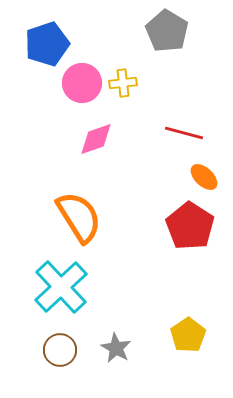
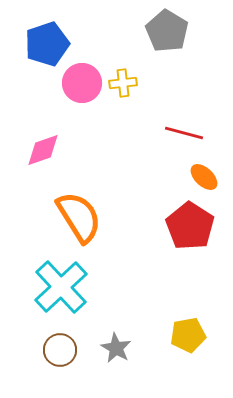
pink diamond: moved 53 px left, 11 px down
yellow pentagon: rotated 24 degrees clockwise
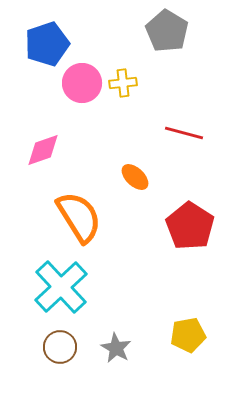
orange ellipse: moved 69 px left
brown circle: moved 3 px up
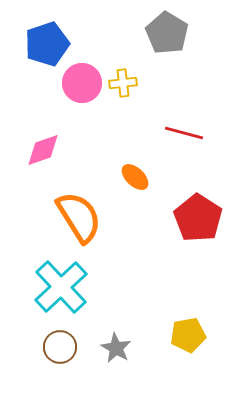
gray pentagon: moved 2 px down
red pentagon: moved 8 px right, 8 px up
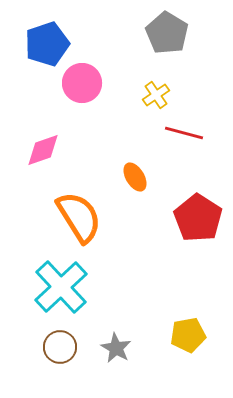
yellow cross: moved 33 px right, 12 px down; rotated 28 degrees counterclockwise
orange ellipse: rotated 16 degrees clockwise
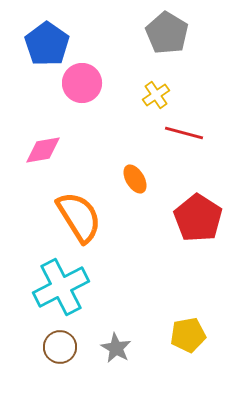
blue pentagon: rotated 18 degrees counterclockwise
pink diamond: rotated 9 degrees clockwise
orange ellipse: moved 2 px down
cyan cross: rotated 16 degrees clockwise
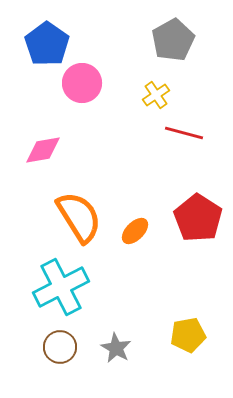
gray pentagon: moved 6 px right, 7 px down; rotated 12 degrees clockwise
orange ellipse: moved 52 px down; rotated 76 degrees clockwise
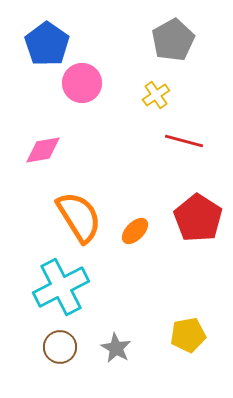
red line: moved 8 px down
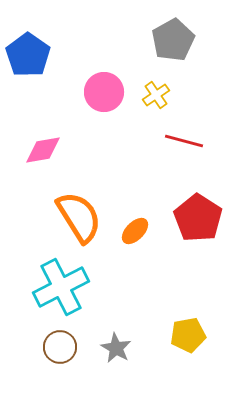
blue pentagon: moved 19 px left, 11 px down
pink circle: moved 22 px right, 9 px down
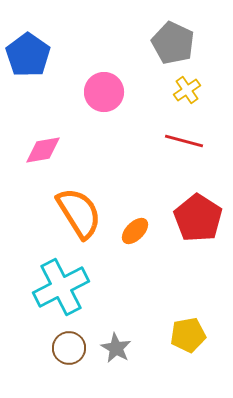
gray pentagon: moved 3 px down; rotated 18 degrees counterclockwise
yellow cross: moved 31 px right, 5 px up
orange semicircle: moved 4 px up
brown circle: moved 9 px right, 1 px down
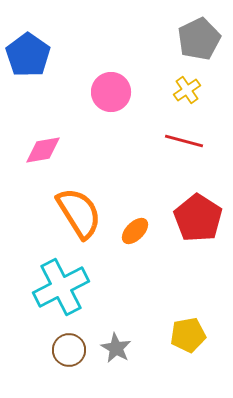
gray pentagon: moved 26 px right, 4 px up; rotated 21 degrees clockwise
pink circle: moved 7 px right
brown circle: moved 2 px down
